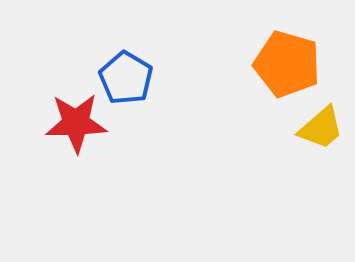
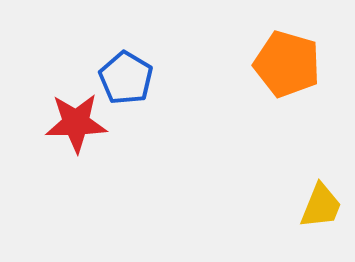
yellow trapezoid: moved 78 px down; rotated 27 degrees counterclockwise
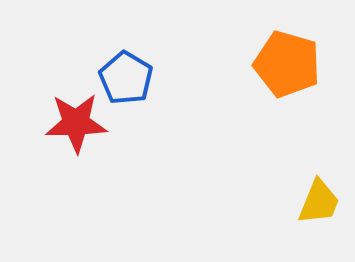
yellow trapezoid: moved 2 px left, 4 px up
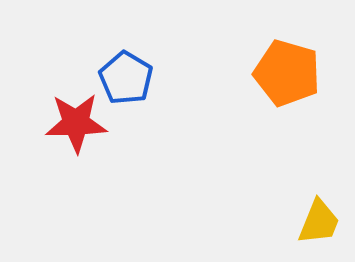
orange pentagon: moved 9 px down
yellow trapezoid: moved 20 px down
